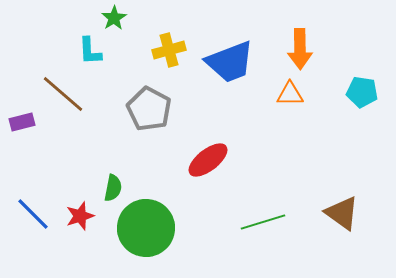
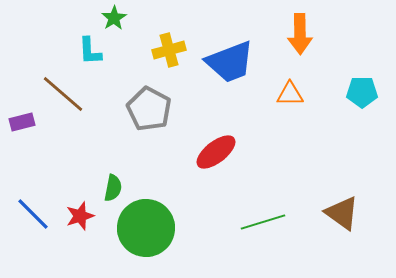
orange arrow: moved 15 px up
cyan pentagon: rotated 8 degrees counterclockwise
red ellipse: moved 8 px right, 8 px up
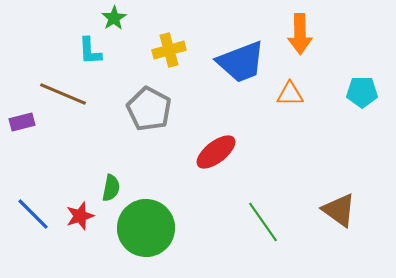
blue trapezoid: moved 11 px right
brown line: rotated 18 degrees counterclockwise
green semicircle: moved 2 px left
brown triangle: moved 3 px left, 3 px up
green line: rotated 72 degrees clockwise
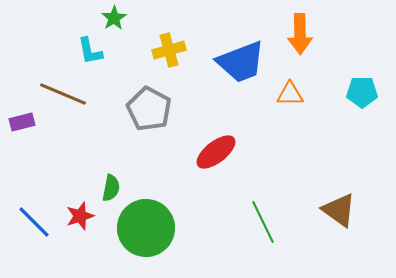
cyan L-shape: rotated 8 degrees counterclockwise
blue line: moved 1 px right, 8 px down
green line: rotated 9 degrees clockwise
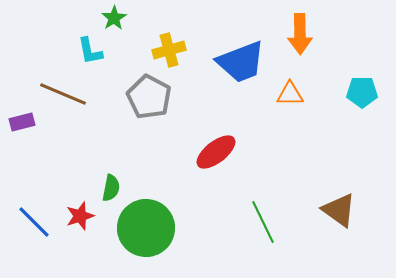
gray pentagon: moved 12 px up
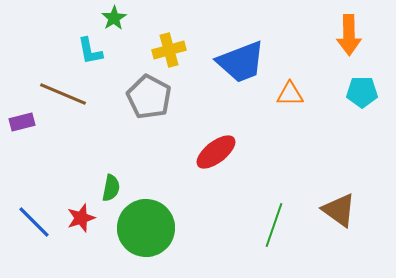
orange arrow: moved 49 px right, 1 px down
red star: moved 1 px right, 2 px down
green line: moved 11 px right, 3 px down; rotated 45 degrees clockwise
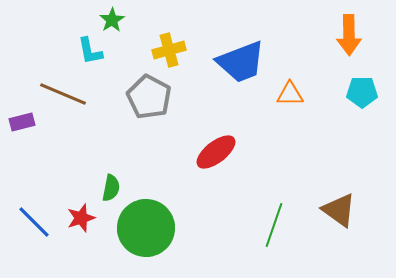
green star: moved 2 px left, 2 px down
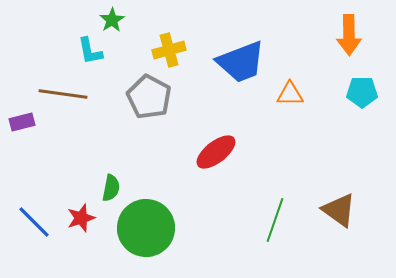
brown line: rotated 15 degrees counterclockwise
green line: moved 1 px right, 5 px up
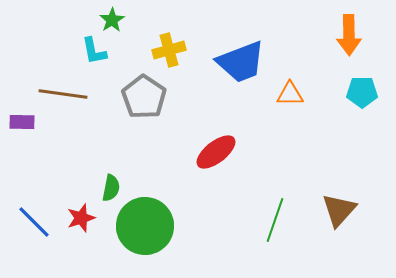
cyan L-shape: moved 4 px right
gray pentagon: moved 5 px left; rotated 6 degrees clockwise
purple rectangle: rotated 15 degrees clockwise
brown triangle: rotated 36 degrees clockwise
green circle: moved 1 px left, 2 px up
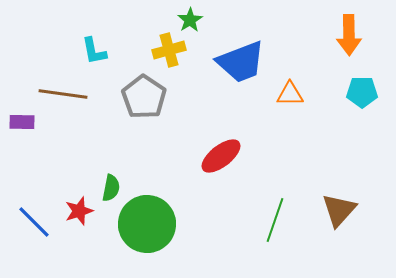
green star: moved 78 px right
red ellipse: moved 5 px right, 4 px down
red star: moved 2 px left, 7 px up
green circle: moved 2 px right, 2 px up
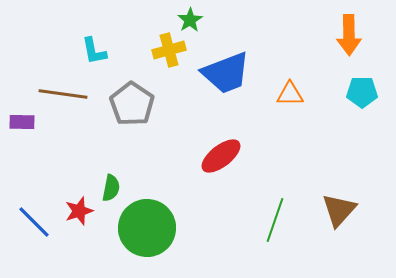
blue trapezoid: moved 15 px left, 11 px down
gray pentagon: moved 12 px left, 7 px down
green circle: moved 4 px down
